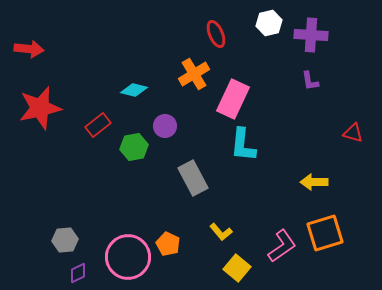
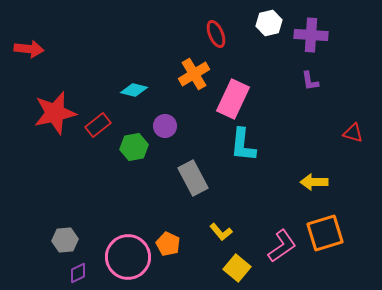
red star: moved 15 px right, 5 px down
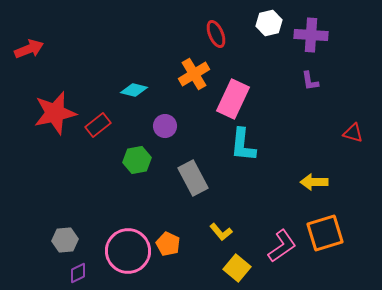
red arrow: rotated 28 degrees counterclockwise
green hexagon: moved 3 px right, 13 px down
pink circle: moved 6 px up
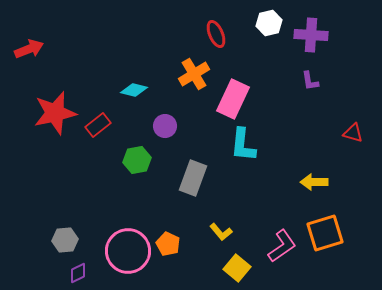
gray rectangle: rotated 48 degrees clockwise
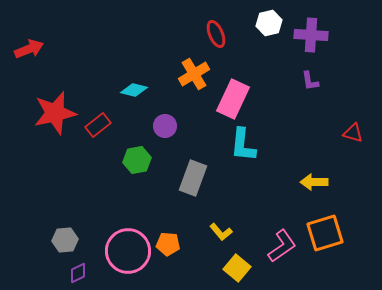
orange pentagon: rotated 20 degrees counterclockwise
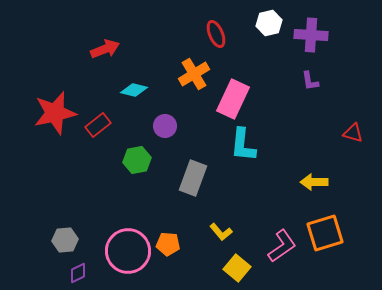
red arrow: moved 76 px right
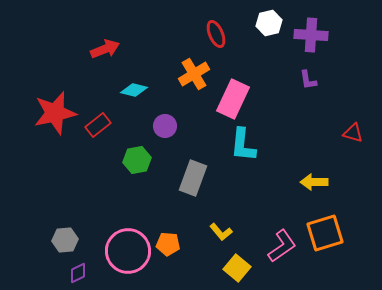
purple L-shape: moved 2 px left, 1 px up
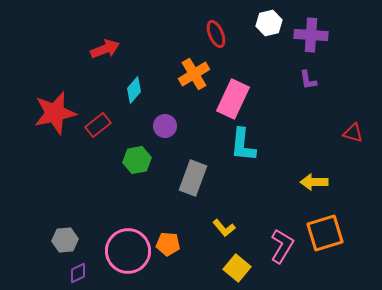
cyan diamond: rotated 64 degrees counterclockwise
yellow L-shape: moved 3 px right, 4 px up
pink L-shape: rotated 24 degrees counterclockwise
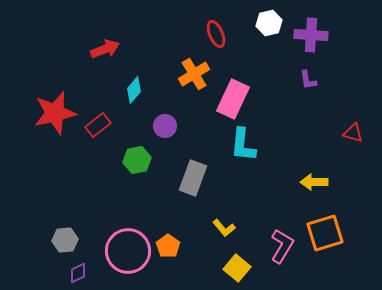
orange pentagon: moved 2 px down; rotated 30 degrees clockwise
